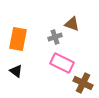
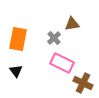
brown triangle: rotated 28 degrees counterclockwise
gray cross: moved 1 px left, 1 px down; rotated 24 degrees counterclockwise
black triangle: rotated 16 degrees clockwise
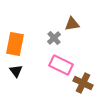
orange rectangle: moved 3 px left, 5 px down
pink rectangle: moved 1 px left, 2 px down
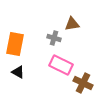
gray cross: rotated 32 degrees counterclockwise
black triangle: moved 2 px right, 1 px down; rotated 24 degrees counterclockwise
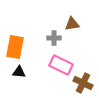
gray cross: rotated 16 degrees counterclockwise
orange rectangle: moved 3 px down
black triangle: moved 1 px right; rotated 24 degrees counterclockwise
